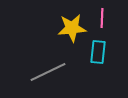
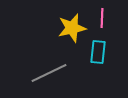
yellow star: rotated 8 degrees counterclockwise
gray line: moved 1 px right, 1 px down
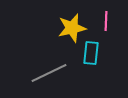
pink line: moved 4 px right, 3 px down
cyan rectangle: moved 7 px left, 1 px down
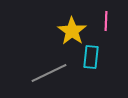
yellow star: moved 3 px down; rotated 24 degrees counterclockwise
cyan rectangle: moved 4 px down
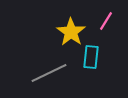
pink line: rotated 30 degrees clockwise
yellow star: moved 1 px left, 1 px down
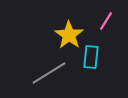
yellow star: moved 2 px left, 3 px down
gray line: rotated 6 degrees counterclockwise
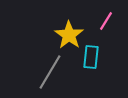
gray line: moved 1 px right, 1 px up; rotated 27 degrees counterclockwise
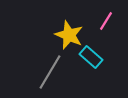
yellow star: rotated 12 degrees counterclockwise
cyan rectangle: rotated 55 degrees counterclockwise
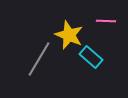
pink line: rotated 60 degrees clockwise
gray line: moved 11 px left, 13 px up
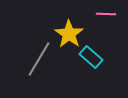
pink line: moved 7 px up
yellow star: moved 1 px up; rotated 12 degrees clockwise
